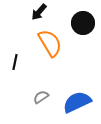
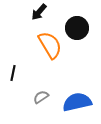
black circle: moved 6 px left, 5 px down
orange semicircle: moved 2 px down
black line: moved 2 px left, 11 px down
blue semicircle: rotated 12 degrees clockwise
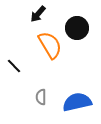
black arrow: moved 1 px left, 2 px down
black line: moved 1 px right, 7 px up; rotated 56 degrees counterclockwise
gray semicircle: rotated 56 degrees counterclockwise
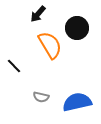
gray semicircle: rotated 77 degrees counterclockwise
